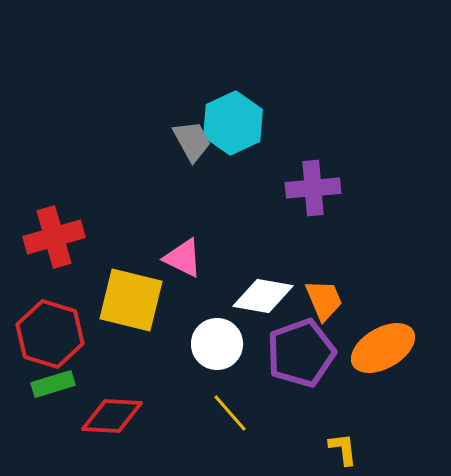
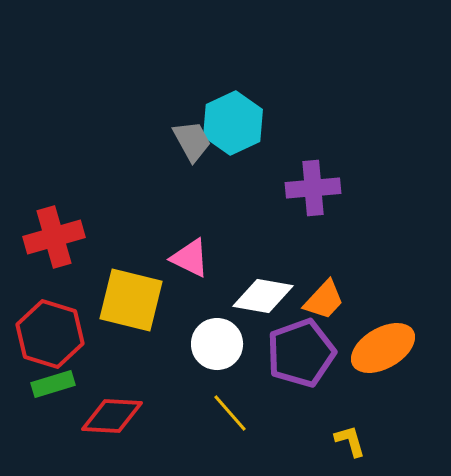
pink triangle: moved 7 px right
orange trapezoid: rotated 66 degrees clockwise
yellow L-shape: moved 7 px right, 8 px up; rotated 9 degrees counterclockwise
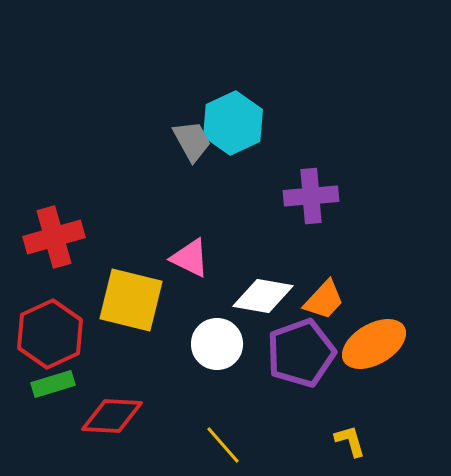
purple cross: moved 2 px left, 8 px down
red hexagon: rotated 18 degrees clockwise
orange ellipse: moved 9 px left, 4 px up
yellow line: moved 7 px left, 32 px down
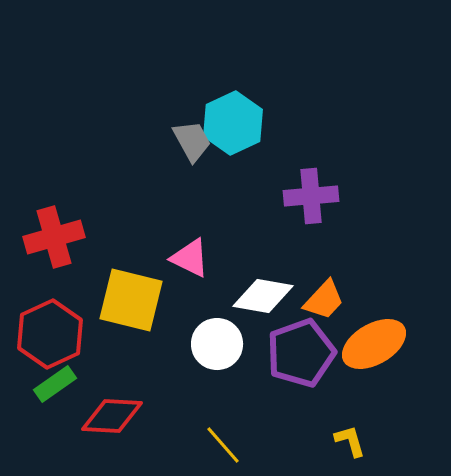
green rectangle: moved 2 px right; rotated 18 degrees counterclockwise
